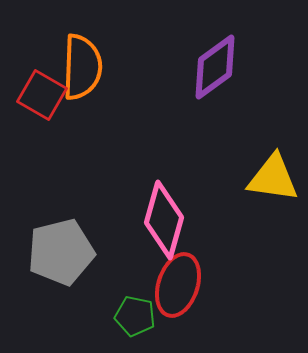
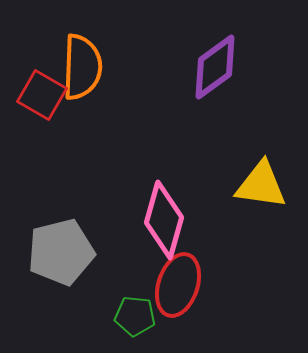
yellow triangle: moved 12 px left, 7 px down
green pentagon: rotated 6 degrees counterclockwise
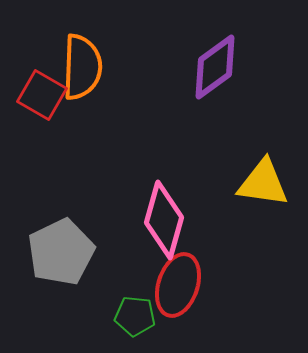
yellow triangle: moved 2 px right, 2 px up
gray pentagon: rotated 12 degrees counterclockwise
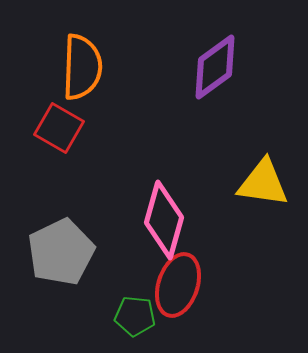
red square: moved 17 px right, 33 px down
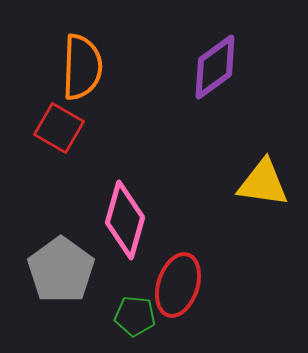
pink diamond: moved 39 px left
gray pentagon: moved 18 px down; rotated 10 degrees counterclockwise
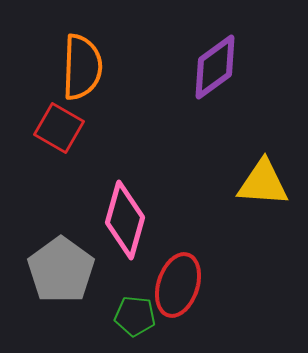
yellow triangle: rotated 4 degrees counterclockwise
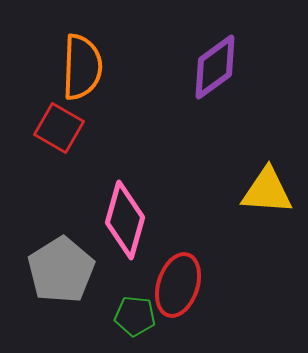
yellow triangle: moved 4 px right, 8 px down
gray pentagon: rotated 4 degrees clockwise
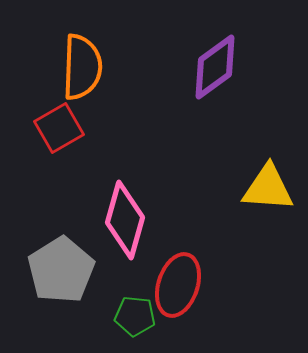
red square: rotated 30 degrees clockwise
yellow triangle: moved 1 px right, 3 px up
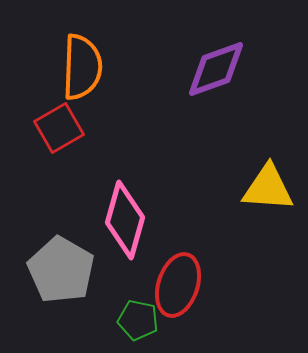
purple diamond: moved 1 px right, 2 px down; rotated 16 degrees clockwise
gray pentagon: rotated 10 degrees counterclockwise
green pentagon: moved 3 px right, 4 px down; rotated 6 degrees clockwise
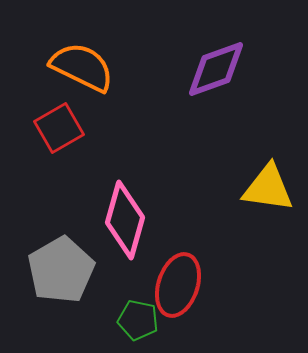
orange semicircle: rotated 66 degrees counterclockwise
yellow triangle: rotated 4 degrees clockwise
gray pentagon: rotated 12 degrees clockwise
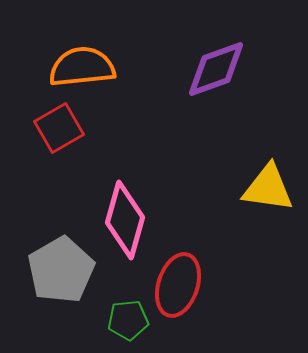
orange semicircle: rotated 32 degrees counterclockwise
green pentagon: moved 10 px left; rotated 18 degrees counterclockwise
